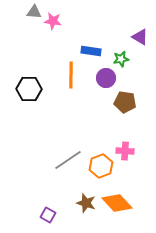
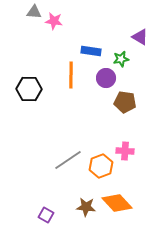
pink star: moved 1 px right
brown star: moved 4 px down; rotated 12 degrees counterclockwise
purple square: moved 2 px left
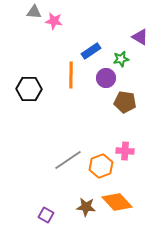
blue rectangle: rotated 42 degrees counterclockwise
orange diamond: moved 1 px up
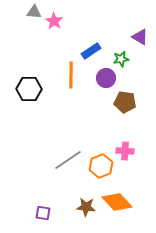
pink star: rotated 24 degrees clockwise
purple square: moved 3 px left, 2 px up; rotated 21 degrees counterclockwise
